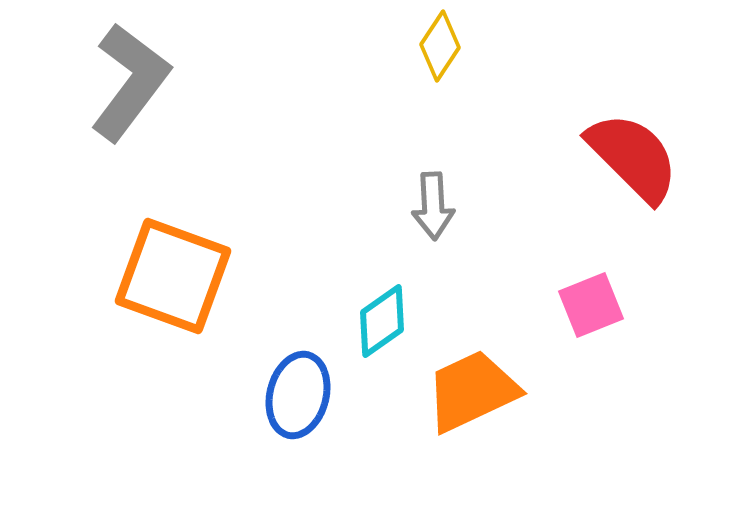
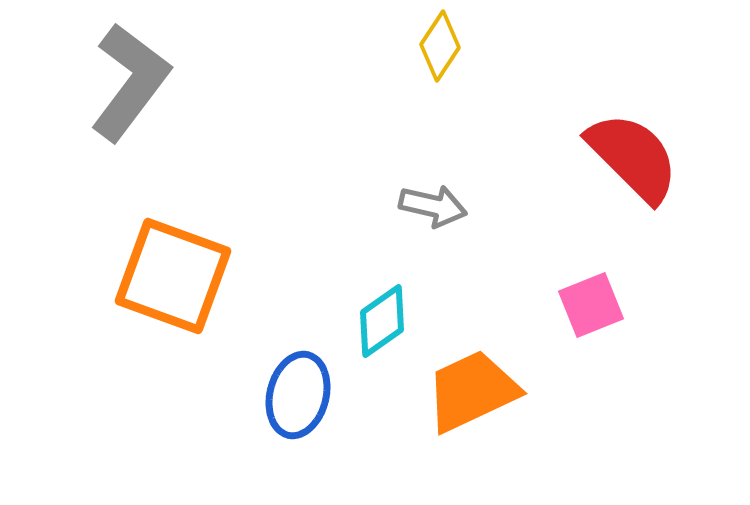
gray arrow: rotated 74 degrees counterclockwise
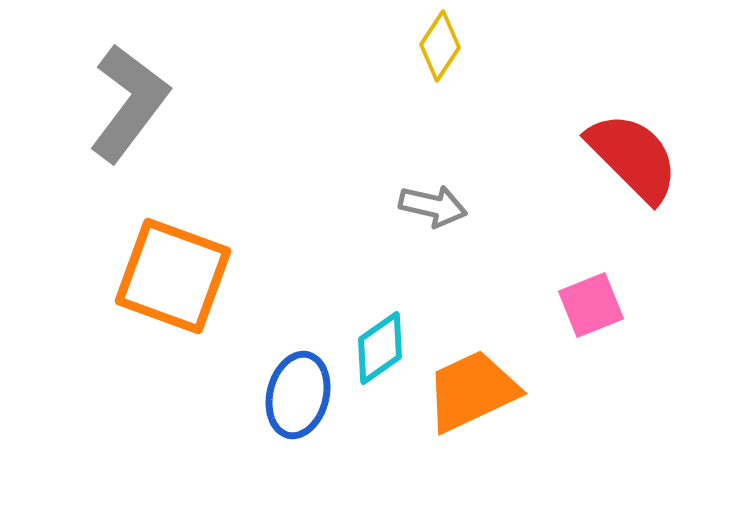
gray L-shape: moved 1 px left, 21 px down
cyan diamond: moved 2 px left, 27 px down
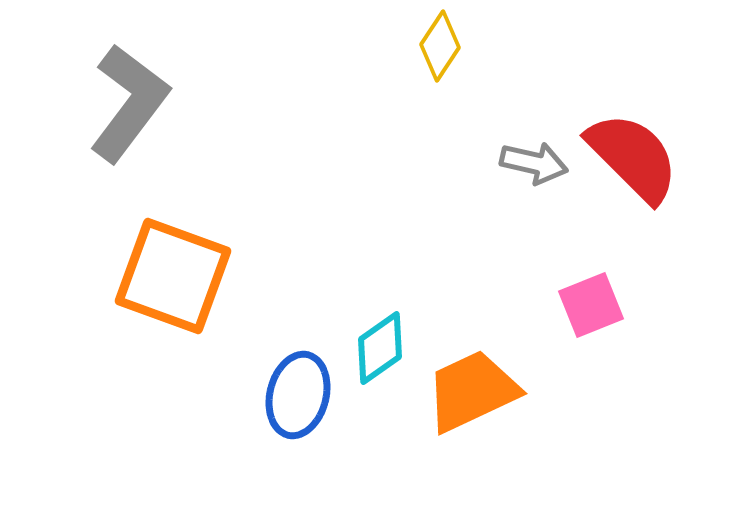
gray arrow: moved 101 px right, 43 px up
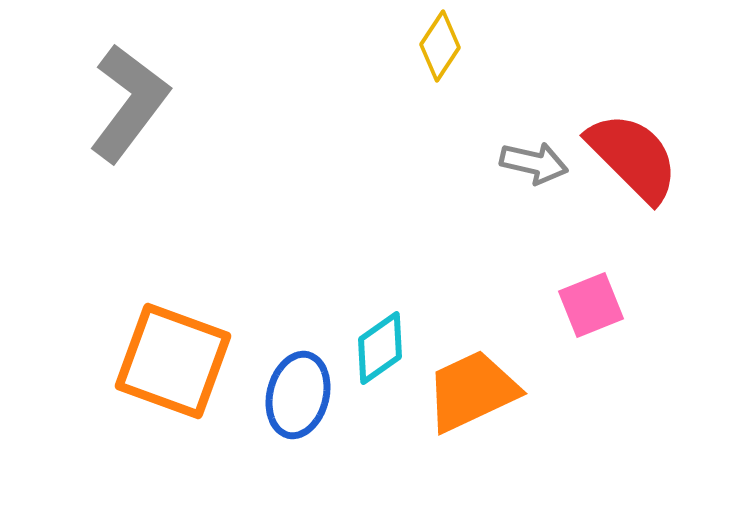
orange square: moved 85 px down
